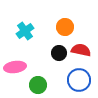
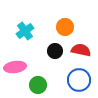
black circle: moved 4 px left, 2 px up
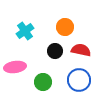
green circle: moved 5 px right, 3 px up
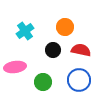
black circle: moved 2 px left, 1 px up
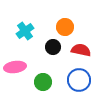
black circle: moved 3 px up
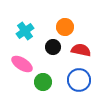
pink ellipse: moved 7 px right, 3 px up; rotated 40 degrees clockwise
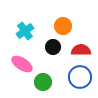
orange circle: moved 2 px left, 1 px up
red semicircle: rotated 12 degrees counterclockwise
blue circle: moved 1 px right, 3 px up
